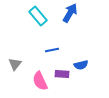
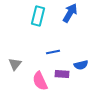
cyan rectangle: rotated 54 degrees clockwise
blue line: moved 1 px right, 2 px down
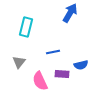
cyan rectangle: moved 12 px left, 11 px down
gray triangle: moved 4 px right, 2 px up
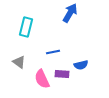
gray triangle: rotated 32 degrees counterclockwise
pink semicircle: moved 2 px right, 2 px up
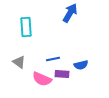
cyan rectangle: rotated 18 degrees counterclockwise
blue line: moved 7 px down
pink semicircle: rotated 42 degrees counterclockwise
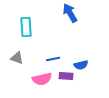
blue arrow: rotated 60 degrees counterclockwise
gray triangle: moved 2 px left, 4 px up; rotated 16 degrees counterclockwise
purple rectangle: moved 4 px right, 2 px down
pink semicircle: rotated 36 degrees counterclockwise
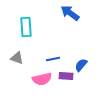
blue arrow: rotated 24 degrees counterclockwise
blue semicircle: rotated 144 degrees clockwise
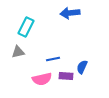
blue arrow: rotated 42 degrees counterclockwise
cyan rectangle: rotated 30 degrees clockwise
gray triangle: moved 1 px right, 6 px up; rotated 32 degrees counterclockwise
blue semicircle: moved 1 px right, 2 px down; rotated 16 degrees counterclockwise
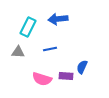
blue arrow: moved 12 px left, 6 px down
cyan rectangle: moved 2 px right
gray triangle: rotated 16 degrees clockwise
blue line: moved 3 px left, 10 px up
pink semicircle: rotated 30 degrees clockwise
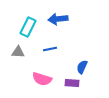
purple rectangle: moved 6 px right, 7 px down
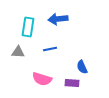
cyan rectangle: rotated 18 degrees counterclockwise
blue semicircle: rotated 48 degrees counterclockwise
